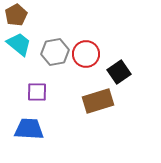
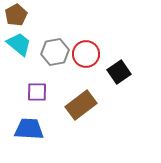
brown rectangle: moved 17 px left, 4 px down; rotated 20 degrees counterclockwise
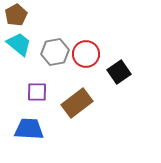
brown rectangle: moved 4 px left, 2 px up
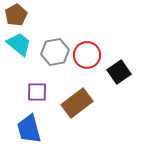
red circle: moved 1 px right, 1 px down
blue trapezoid: rotated 108 degrees counterclockwise
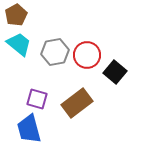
black square: moved 4 px left; rotated 15 degrees counterclockwise
purple square: moved 7 px down; rotated 15 degrees clockwise
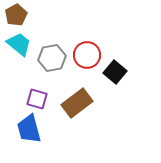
gray hexagon: moved 3 px left, 6 px down
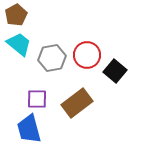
black square: moved 1 px up
purple square: rotated 15 degrees counterclockwise
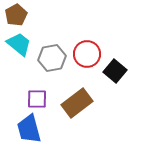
red circle: moved 1 px up
